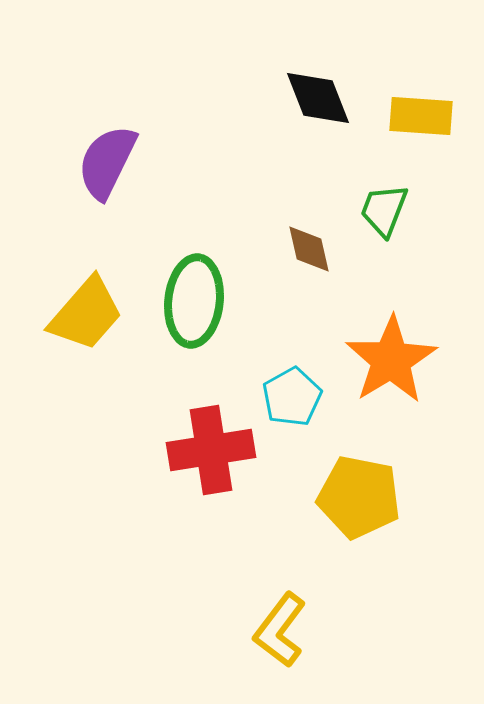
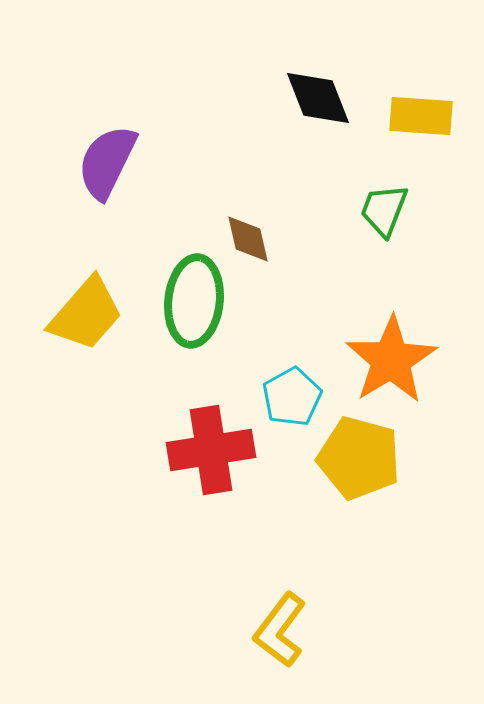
brown diamond: moved 61 px left, 10 px up
yellow pentagon: moved 39 px up; rotated 4 degrees clockwise
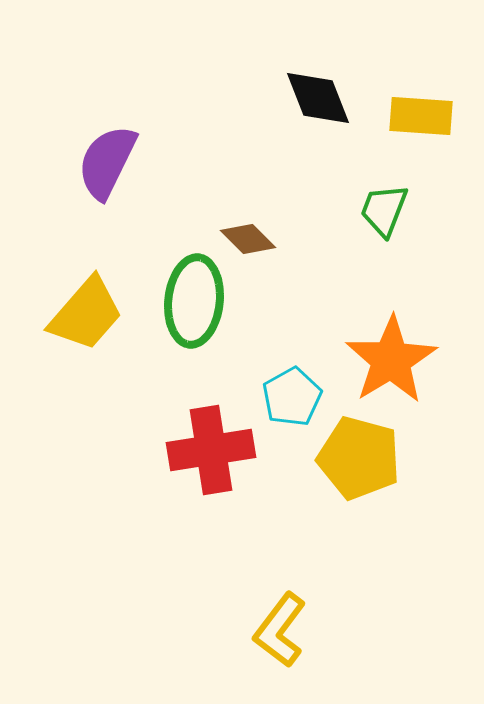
brown diamond: rotated 32 degrees counterclockwise
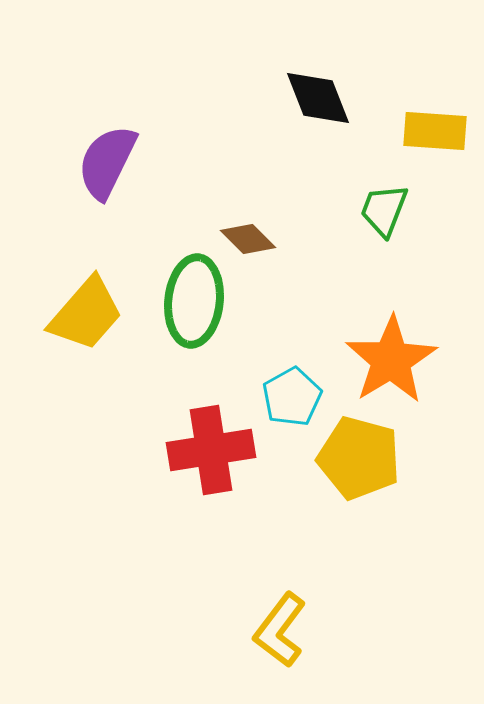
yellow rectangle: moved 14 px right, 15 px down
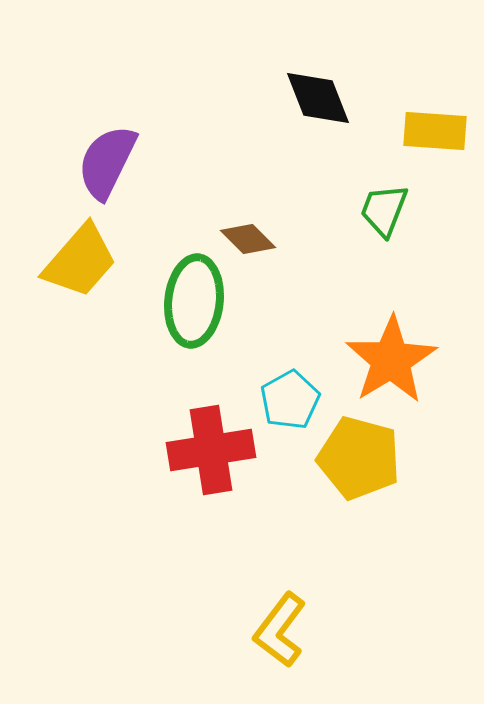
yellow trapezoid: moved 6 px left, 53 px up
cyan pentagon: moved 2 px left, 3 px down
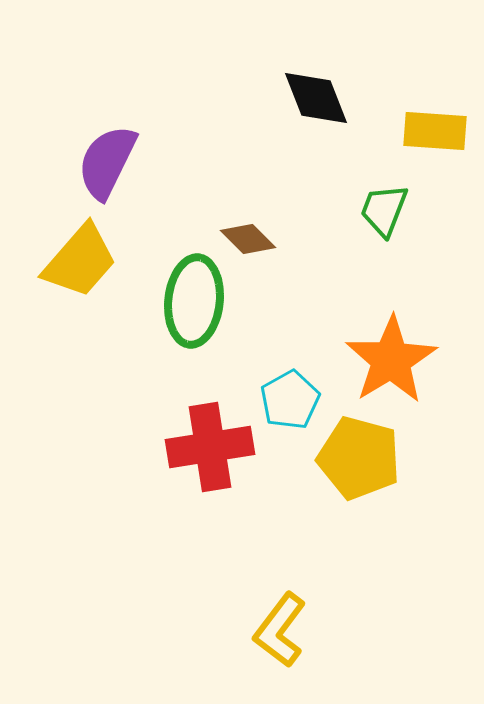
black diamond: moved 2 px left
red cross: moved 1 px left, 3 px up
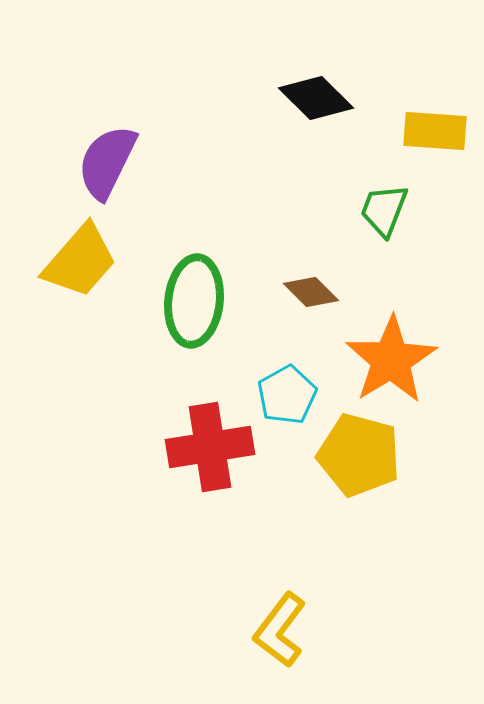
black diamond: rotated 24 degrees counterclockwise
brown diamond: moved 63 px right, 53 px down
cyan pentagon: moved 3 px left, 5 px up
yellow pentagon: moved 3 px up
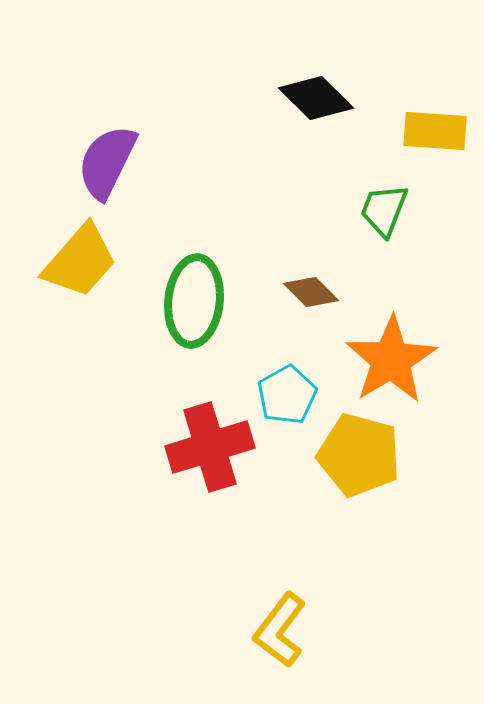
red cross: rotated 8 degrees counterclockwise
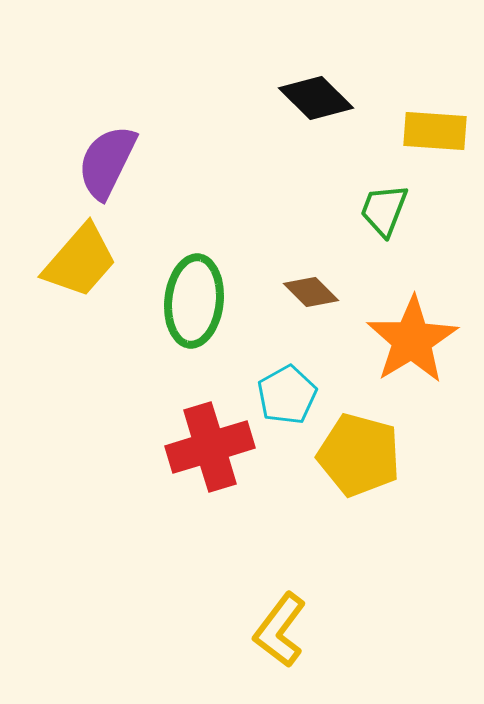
orange star: moved 21 px right, 20 px up
